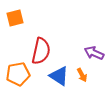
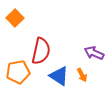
orange square: rotated 30 degrees counterclockwise
orange pentagon: moved 2 px up
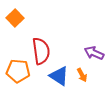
red semicircle: rotated 20 degrees counterclockwise
orange pentagon: moved 1 px up; rotated 15 degrees clockwise
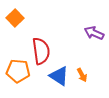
purple arrow: moved 20 px up
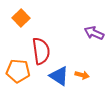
orange square: moved 6 px right
orange arrow: rotated 48 degrees counterclockwise
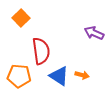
orange pentagon: moved 1 px right, 5 px down
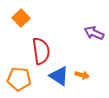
orange pentagon: moved 3 px down
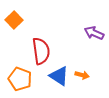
orange square: moved 7 px left, 2 px down
orange pentagon: moved 1 px right; rotated 15 degrees clockwise
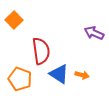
blue triangle: moved 2 px up
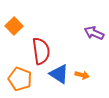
orange square: moved 6 px down
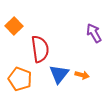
purple arrow: rotated 36 degrees clockwise
red semicircle: moved 1 px left, 2 px up
blue triangle: rotated 35 degrees clockwise
